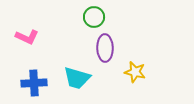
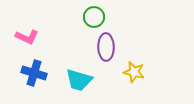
purple ellipse: moved 1 px right, 1 px up
yellow star: moved 1 px left
cyan trapezoid: moved 2 px right, 2 px down
blue cross: moved 10 px up; rotated 20 degrees clockwise
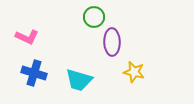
purple ellipse: moved 6 px right, 5 px up
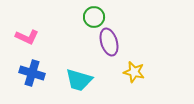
purple ellipse: moved 3 px left; rotated 16 degrees counterclockwise
blue cross: moved 2 px left
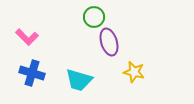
pink L-shape: rotated 20 degrees clockwise
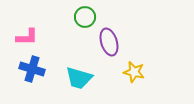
green circle: moved 9 px left
pink L-shape: rotated 45 degrees counterclockwise
blue cross: moved 4 px up
cyan trapezoid: moved 2 px up
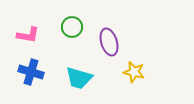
green circle: moved 13 px left, 10 px down
pink L-shape: moved 1 px right, 2 px up; rotated 10 degrees clockwise
blue cross: moved 1 px left, 3 px down
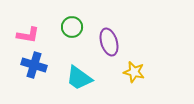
blue cross: moved 3 px right, 7 px up
cyan trapezoid: rotated 20 degrees clockwise
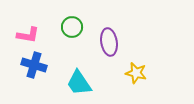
purple ellipse: rotated 8 degrees clockwise
yellow star: moved 2 px right, 1 px down
cyan trapezoid: moved 5 px down; rotated 20 degrees clockwise
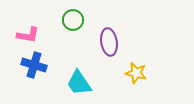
green circle: moved 1 px right, 7 px up
